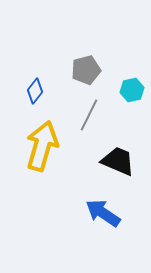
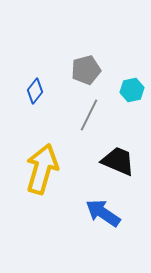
yellow arrow: moved 23 px down
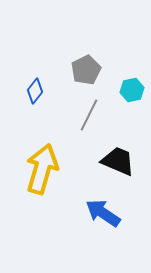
gray pentagon: rotated 12 degrees counterclockwise
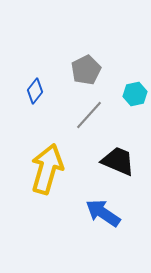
cyan hexagon: moved 3 px right, 4 px down
gray line: rotated 16 degrees clockwise
yellow arrow: moved 5 px right
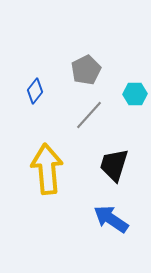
cyan hexagon: rotated 10 degrees clockwise
black trapezoid: moved 4 px left, 4 px down; rotated 96 degrees counterclockwise
yellow arrow: rotated 21 degrees counterclockwise
blue arrow: moved 8 px right, 6 px down
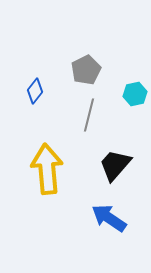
cyan hexagon: rotated 10 degrees counterclockwise
gray line: rotated 28 degrees counterclockwise
black trapezoid: moved 1 px right; rotated 24 degrees clockwise
blue arrow: moved 2 px left, 1 px up
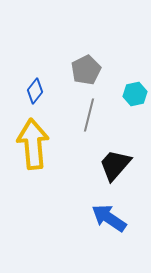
yellow arrow: moved 14 px left, 25 px up
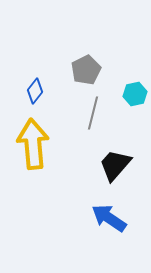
gray line: moved 4 px right, 2 px up
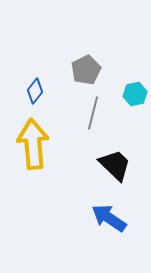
black trapezoid: rotated 93 degrees clockwise
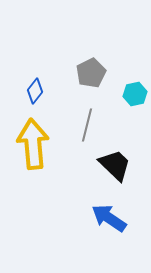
gray pentagon: moved 5 px right, 3 px down
gray line: moved 6 px left, 12 px down
